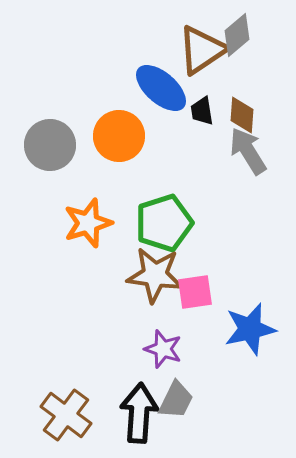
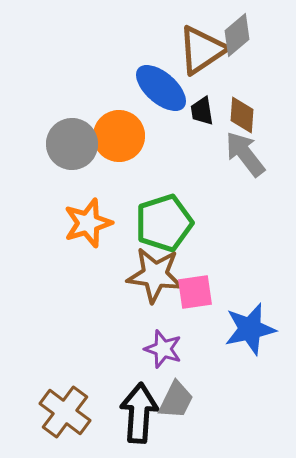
gray circle: moved 22 px right, 1 px up
gray arrow: moved 3 px left, 3 px down; rotated 6 degrees counterclockwise
brown cross: moved 1 px left, 3 px up
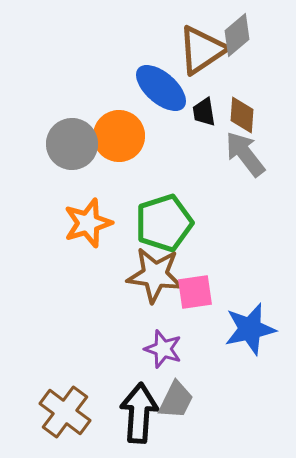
black trapezoid: moved 2 px right, 1 px down
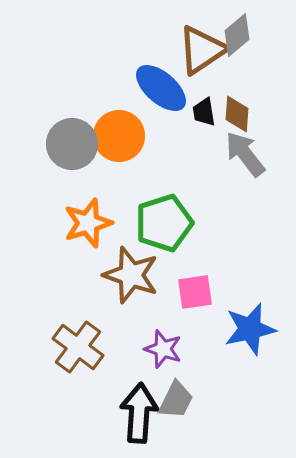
brown diamond: moved 5 px left, 1 px up
brown star: moved 24 px left; rotated 12 degrees clockwise
brown cross: moved 13 px right, 65 px up
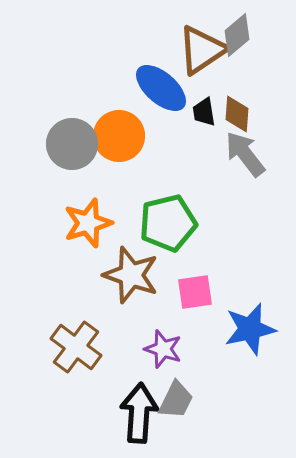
green pentagon: moved 4 px right; rotated 4 degrees clockwise
brown cross: moved 2 px left
